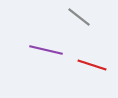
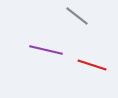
gray line: moved 2 px left, 1 px up
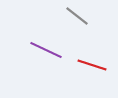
purple line: rotated 12 degrees clockwise
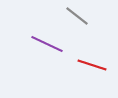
purple line: moved 1 px right, 6 px up
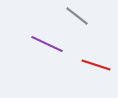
red line: moved 4 px right
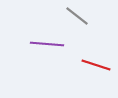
purple line: rotated 20 degrees counterclockwise
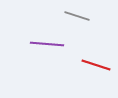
gray line: rotated 20 degrees counterclockwise
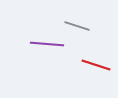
gray line: moved 10 px down
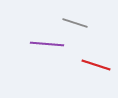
gray line: moved 2 px left, 3 px up
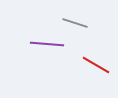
red line: rotated 12 degrees clockwise
